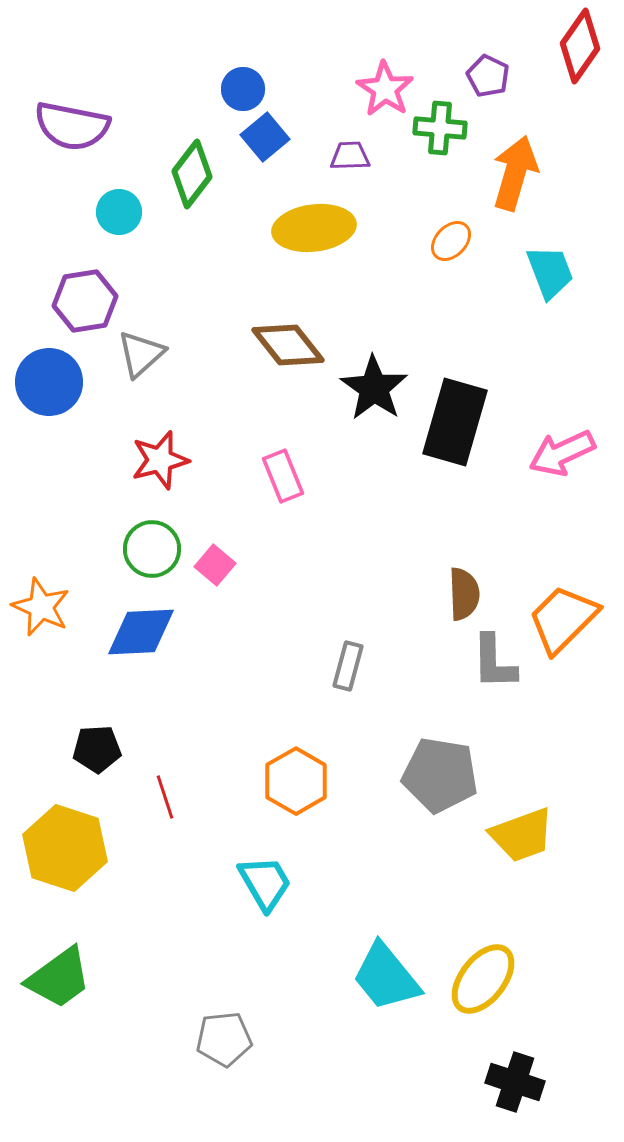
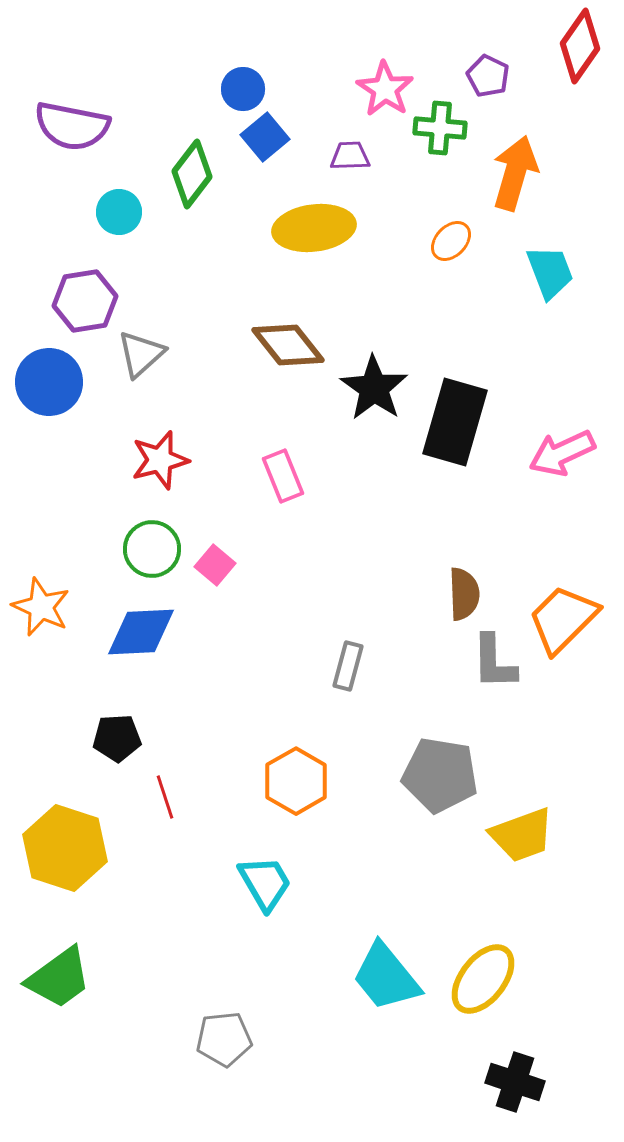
black pentagon at (97, 749): moved 20 px right, 11 px up
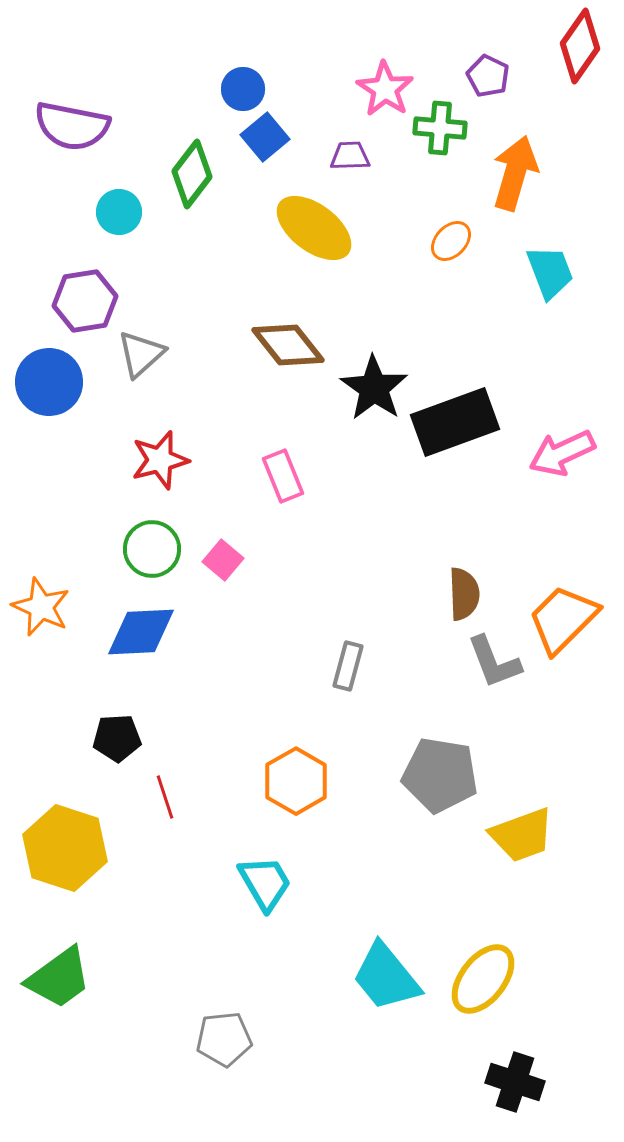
yellow ellipse at (314, 228): rotated 44 degrees clockwise
black rectangle at (455, 422): rotated 54 degrees clockwise
pink square at (215, 565): moved 8 px right, 5 px up
gray L-shape at (494, 662): rotated 20 degrees counterclockwise
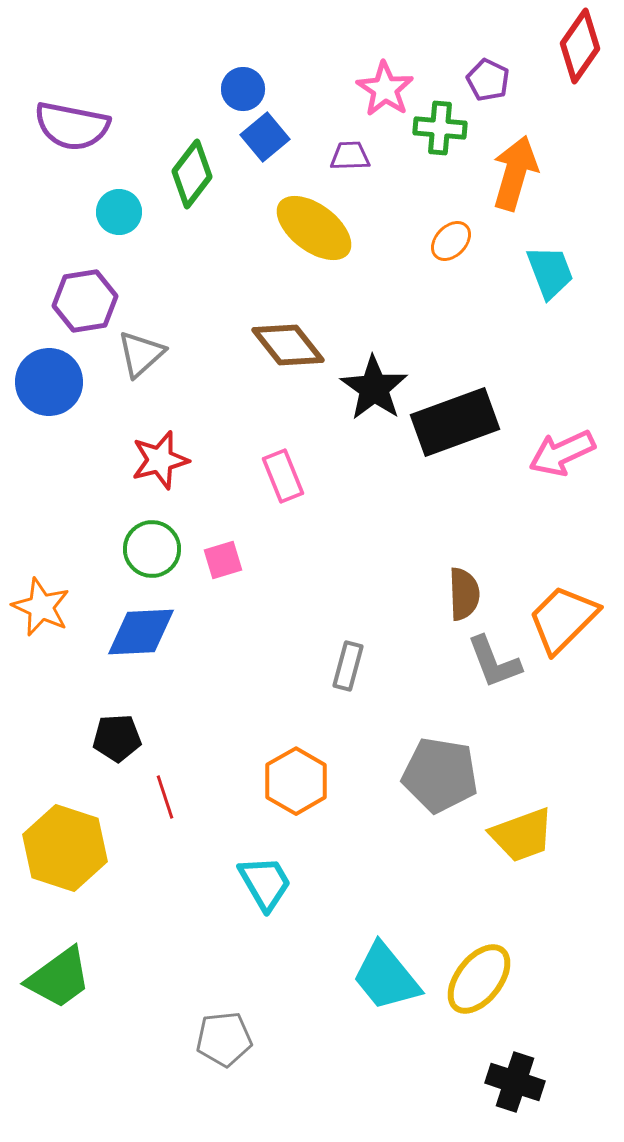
purple pentagon at (488, 76): moved 4 px down
pink square at (223, 560): rotated 33 degrees clockwise
yellow ellipse at (483, 979): moved 4 px left
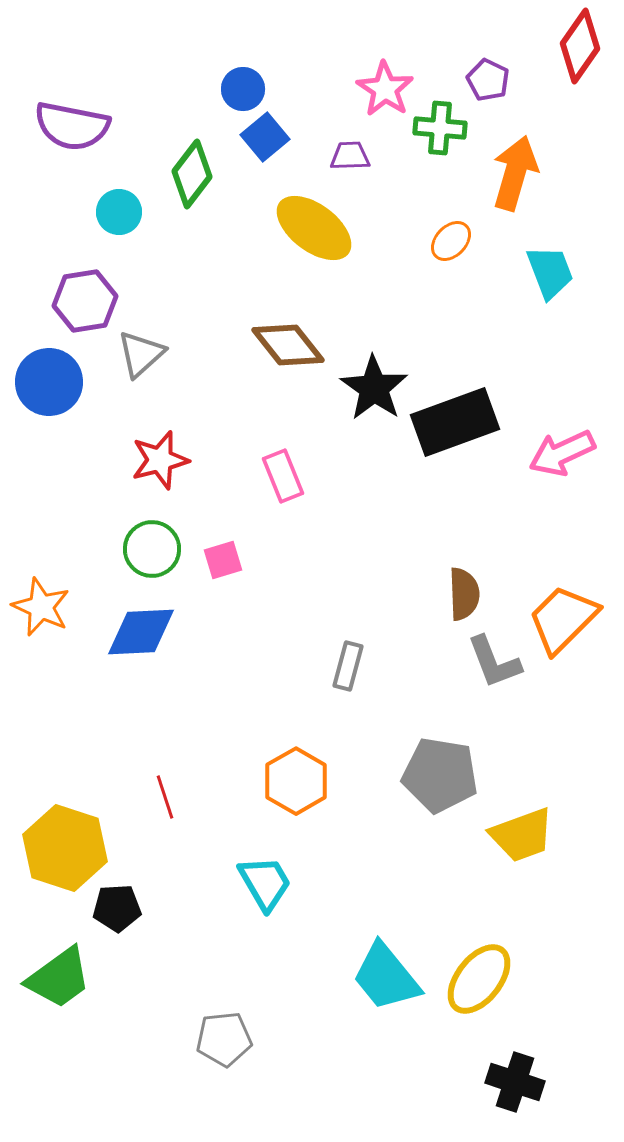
black pentagon at (117, 738): moved 170 px down
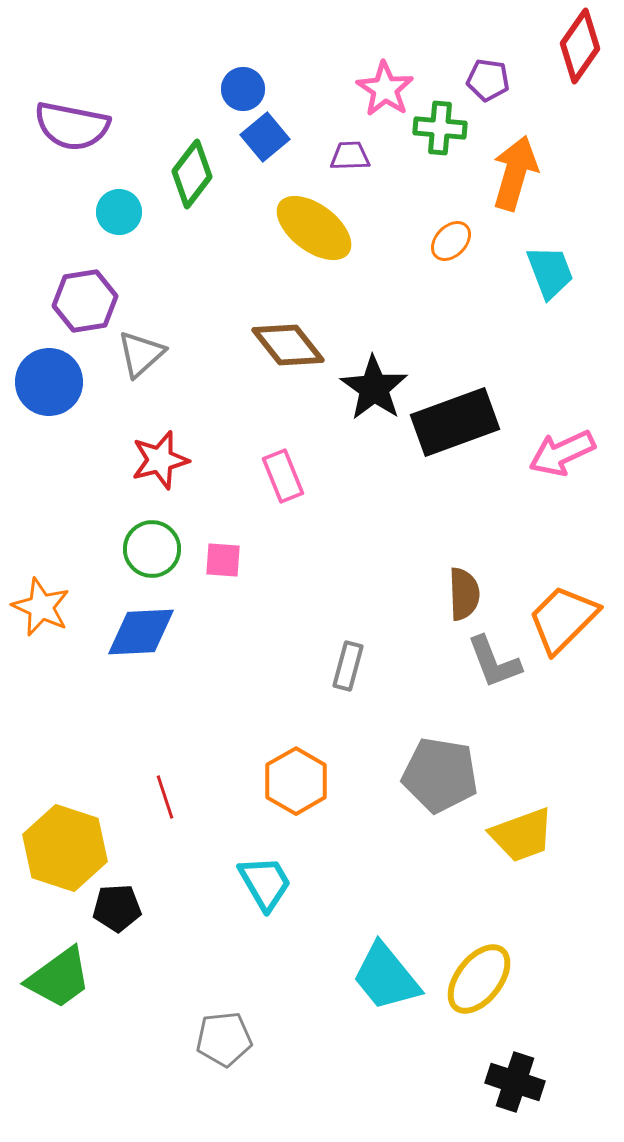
purple pentagon at (488, 80): rotated 18 degrees counterclockwise
pink square at (223, 560): rotated 21 degrees clockwise
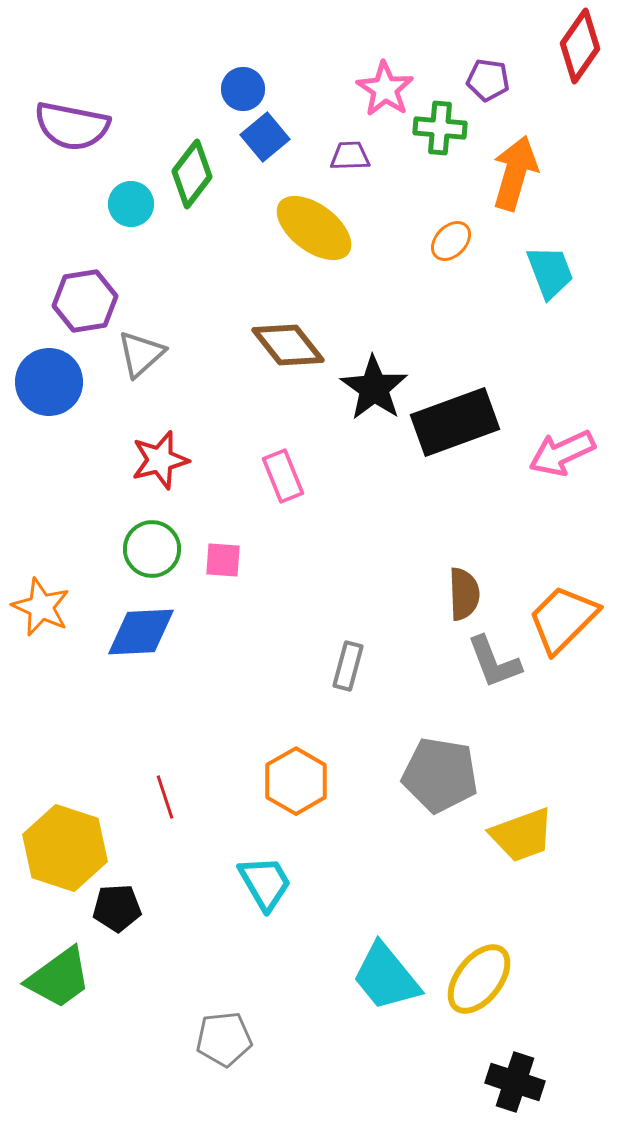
cyan circle at (119, 212): moved 12 px right, 8 px up
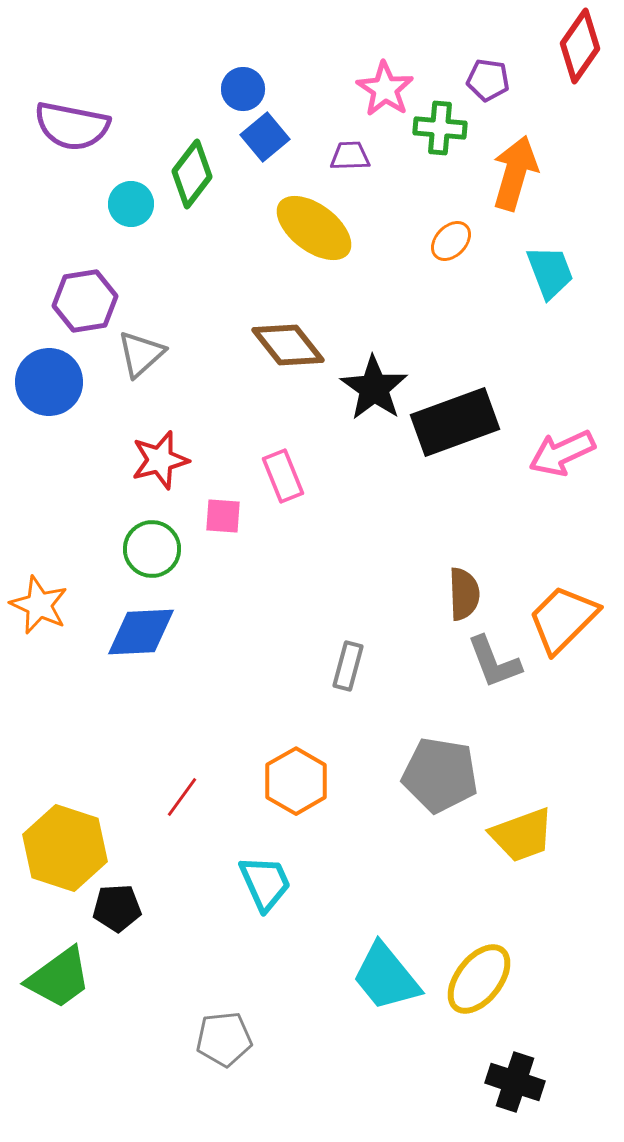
pink square at (223, 560): moved 44 px up
orange star at (41, 607): moved 2 px left, 2 px up
red line at (165, 797): moved 17 px right; rotated 54 degrees clockwise
cyan trapezoid at (265, 883): rotated 6 degrees clockwise
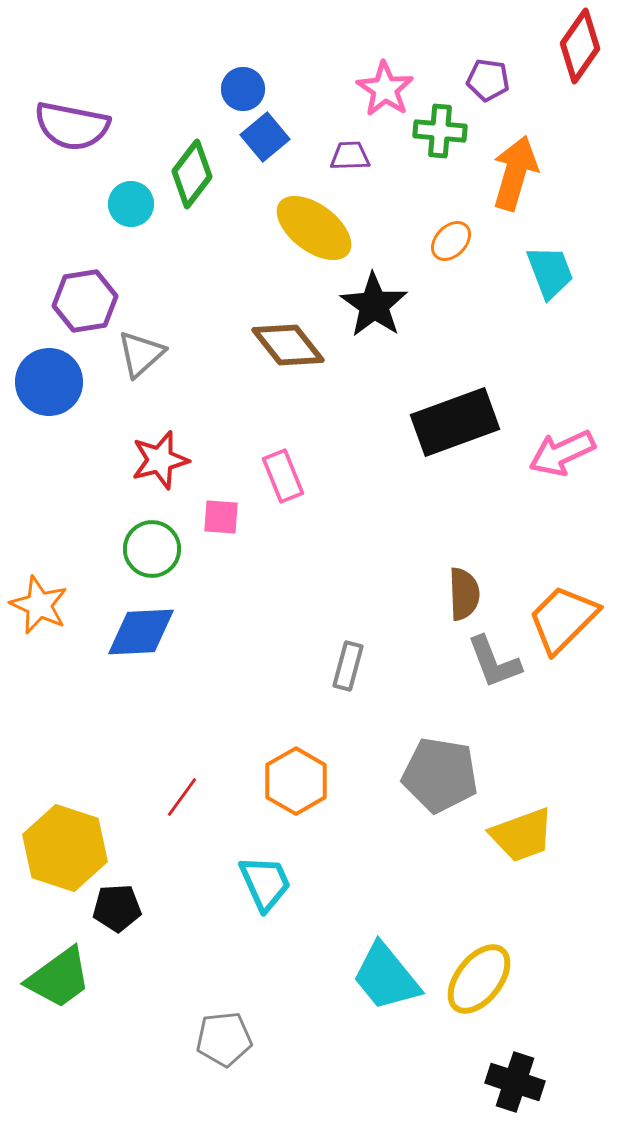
green cross at (440, 128): moved 3 px down
black star at (374, 388): moved 83 px up
pink square at (223, 516): moved 2 px left, 1 px down
